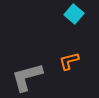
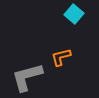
orange L-shape: moved 8 px left, 4 px up
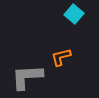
gray L-shape: rotated 12 degrees clockwise
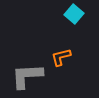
gray L-shape: moved 1 px up
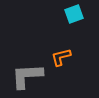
cyan square: rotated 30 degrees clockwise
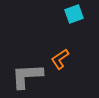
orange L-shape: moved 1 px left, 2 px down; rotated 20 degrees counterclockwise
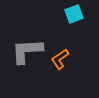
gray L-shape: moved 25 px up
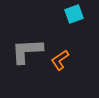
orange L-shape: moved 1 px down
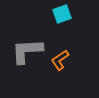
cyan square: moved 12 px left
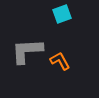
orange L-shape: moved 1 px down; rotated 95 degrees clockwise
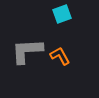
orange L-shape: moved 5 px up
